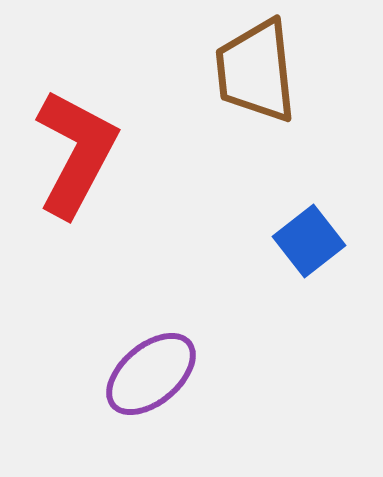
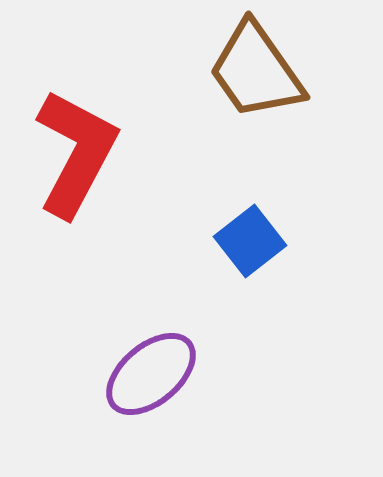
brown trapezoid: rotated 29 degrees counterclockwise
blue square: moved 59 px left
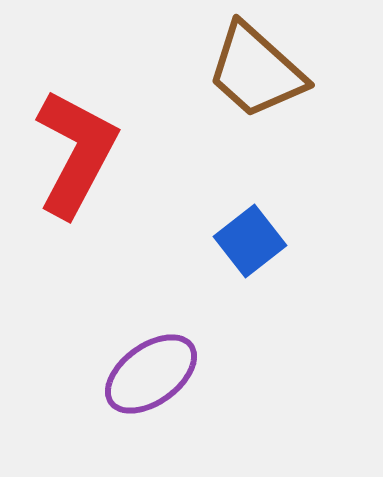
brown trapezoid: rotated 13 degrees counterclockwise
purple ellipse: rotated 4 degrees clockwise
